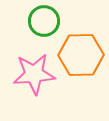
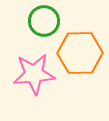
orange hexagon: moved 1 px left, 2 px up
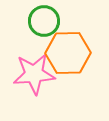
orange hexagon: moved 12 px left
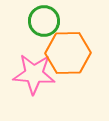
pink star: rotated 9 degrees clockwise
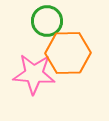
green circle: moved 3 px right
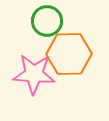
orange hexagon: moved 1 px right, 1 px down
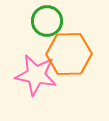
pink star: moved 2 px right, 1 px down; rotated 6 degrees clockwise
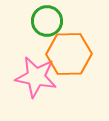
pink star: moved 2 px down
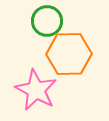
pink star: moved 13 px down; rotated 18 degrees clockwise
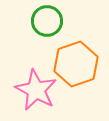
orange hexagon: moved 7 px right, 10 px down; rotated 18 degrees counterclockwise
